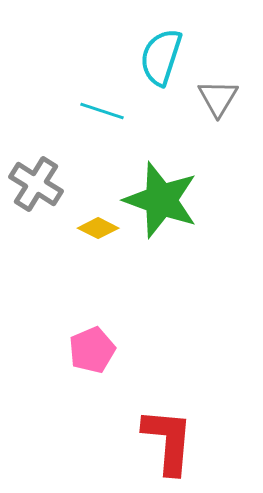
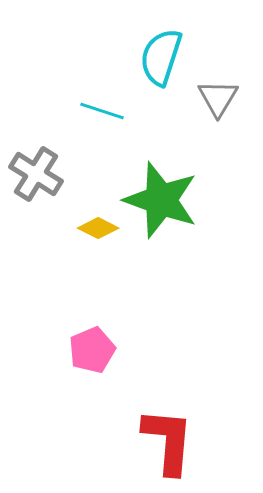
gray cross: moved 10 px up
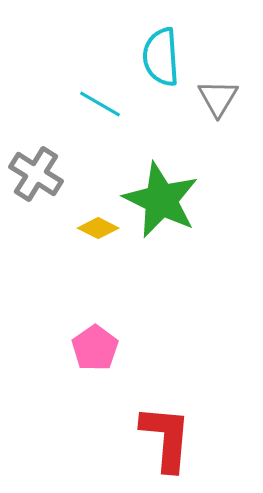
cyan semicircle: rotated 22 degrees counterclockwise
cyan line: moved 2 px left, 7 px up; rotated 12 degrees clockwise
green star: rotated 6 degrees clockwise
pink pentagon: moved 3 px right, 2 px up; rotated 12 degrees counterclockwise
red L-shape: moved 2 px left, 3 px up
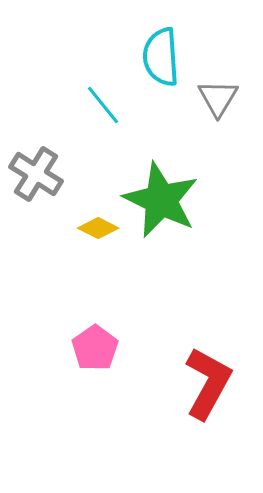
cyan line: moved 3 px right, 1 px down; rotated 21 degrees clockwise
red L-shape: moved 42 px right, 55 px up; rotated 24 degrees clockwise
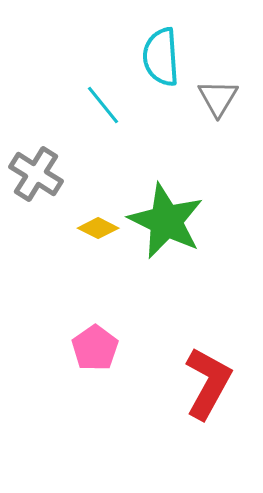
green star: moved 5 px right, 21 px down
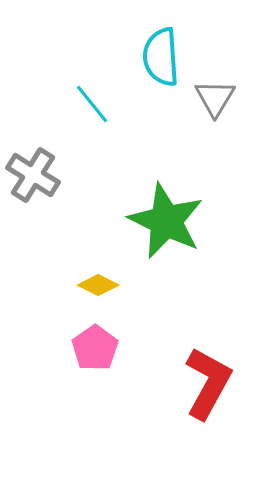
gray triangle: moved 3 px left
cyan line: moved 11 px left, 1 px up
gray cross: moved 3 px left, 1 px down
yellow diamond: moved 57 px down
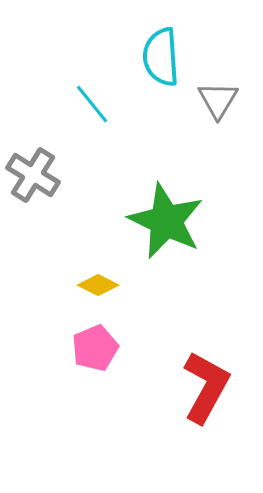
gray triangle: moved 3 px right, 2 px down
pink pentagon: rotated 12 degrees clockwise
red L-shape: moved 2 px left, 4 px down
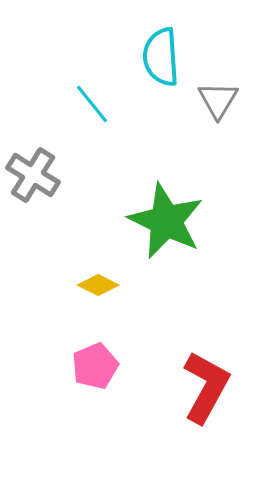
pink pentagon: moved 18 px down
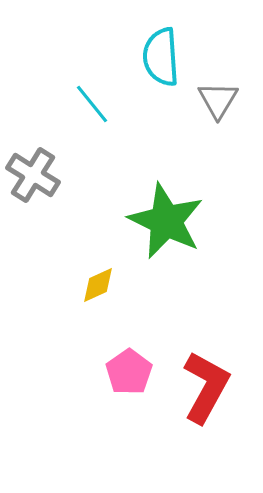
yellow diamond: rotated 51 degrees counterclockwise
pink pentagon: moved 34 px right, 6 px down; rotated 12 degrees counterclockwise
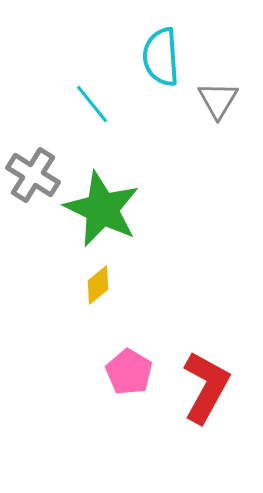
green star: moved 64 px left, 12 px up
yellow diamond: rotated 15 degrees counterclockwise
pink pentagon: rotated 6 degrees counterclockwise
